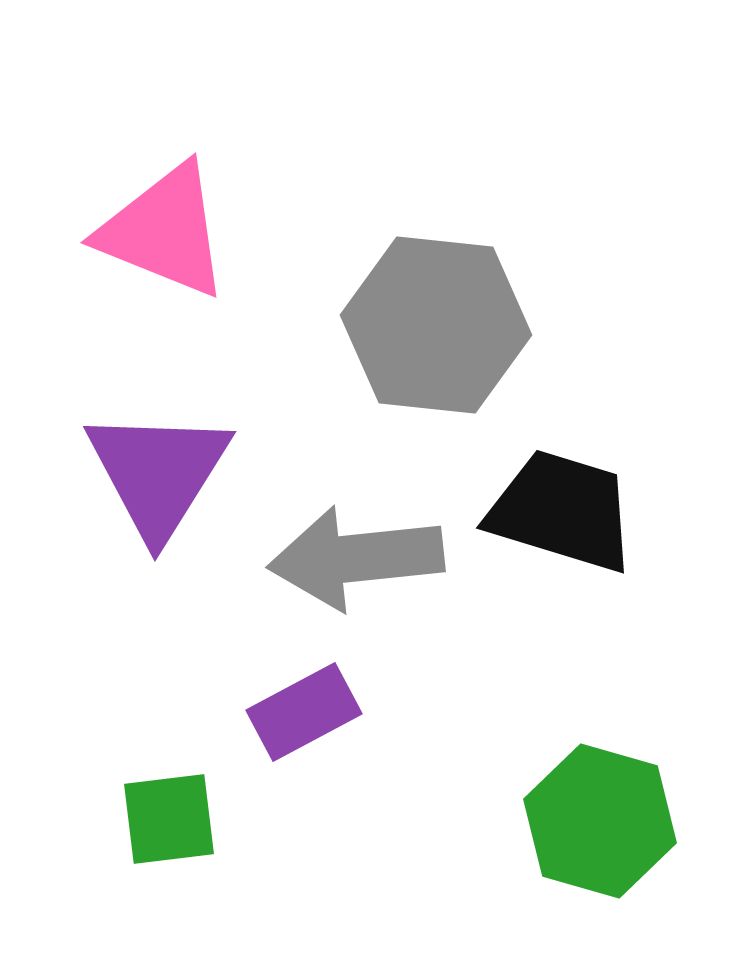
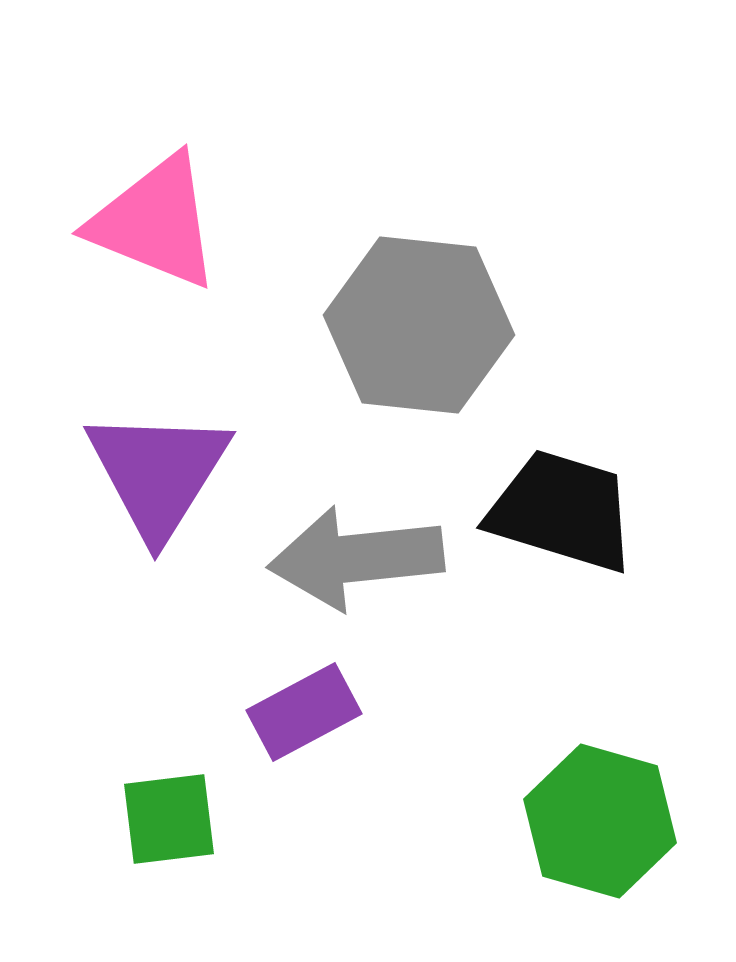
pink triangle: moved 9 px left, 9 px up
gray hexagon: moved 17 px left
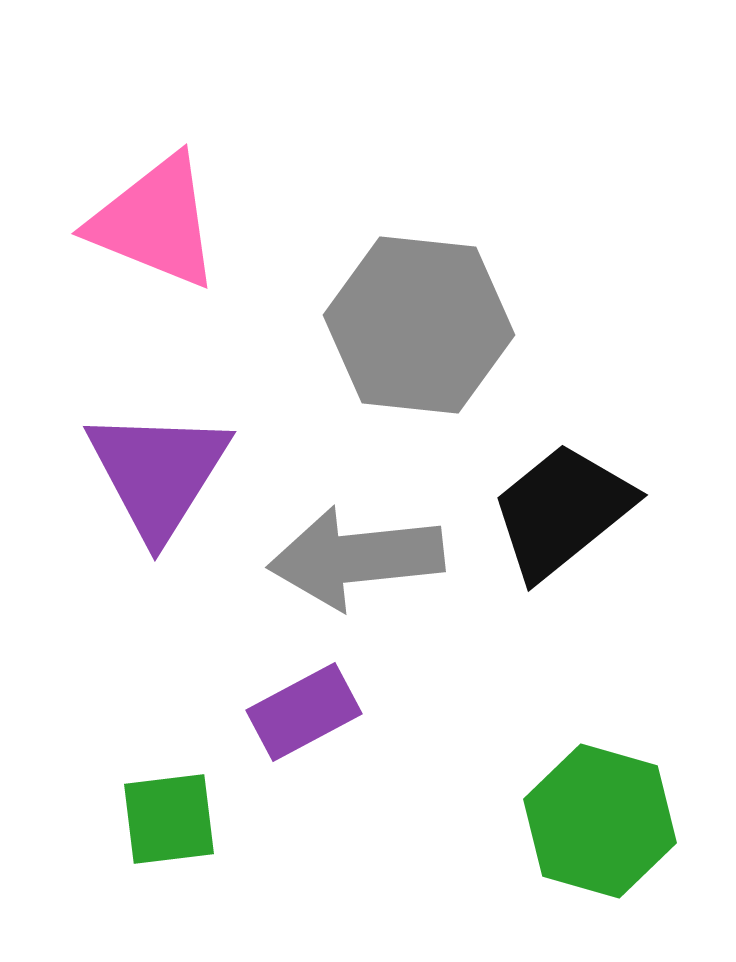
black trapezoid: rotated 56 degrees counterclockwise
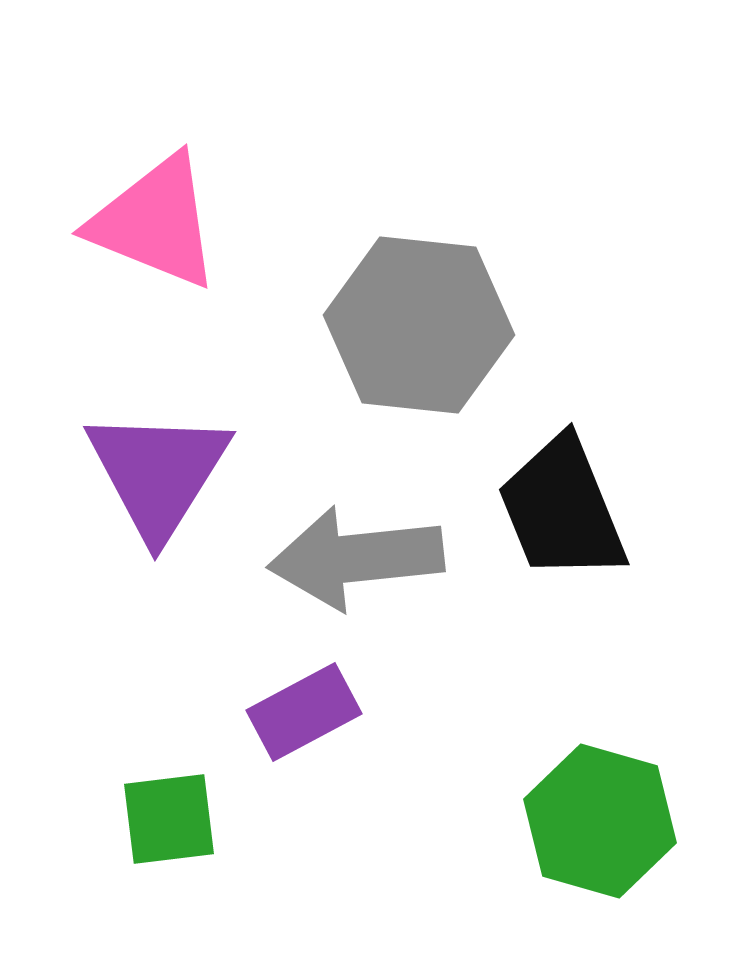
black trapezoid: moved 2 px up; rotated 73 degrees counterclockwise
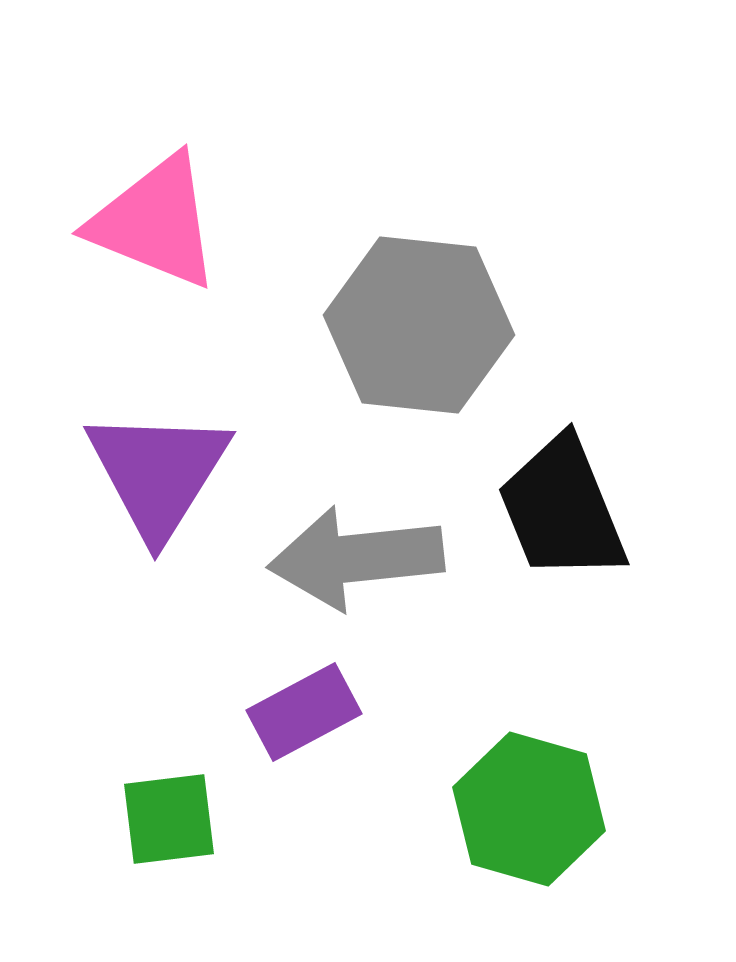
green hexagon: moved 71 px left, 12 px up
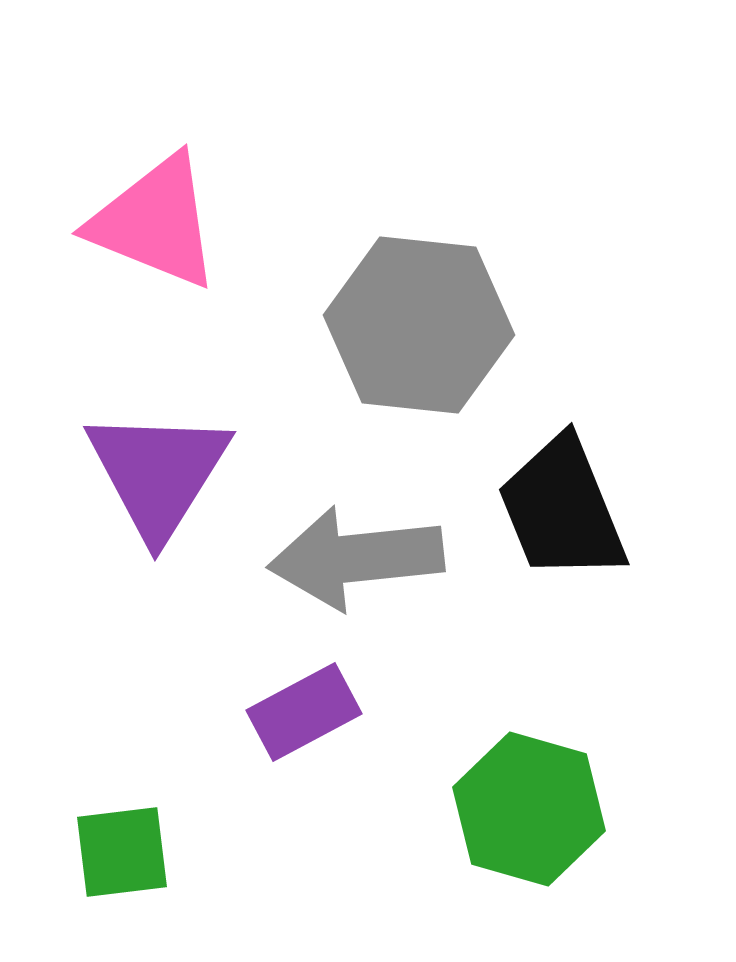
green square: moved 47 px left, 33 px down
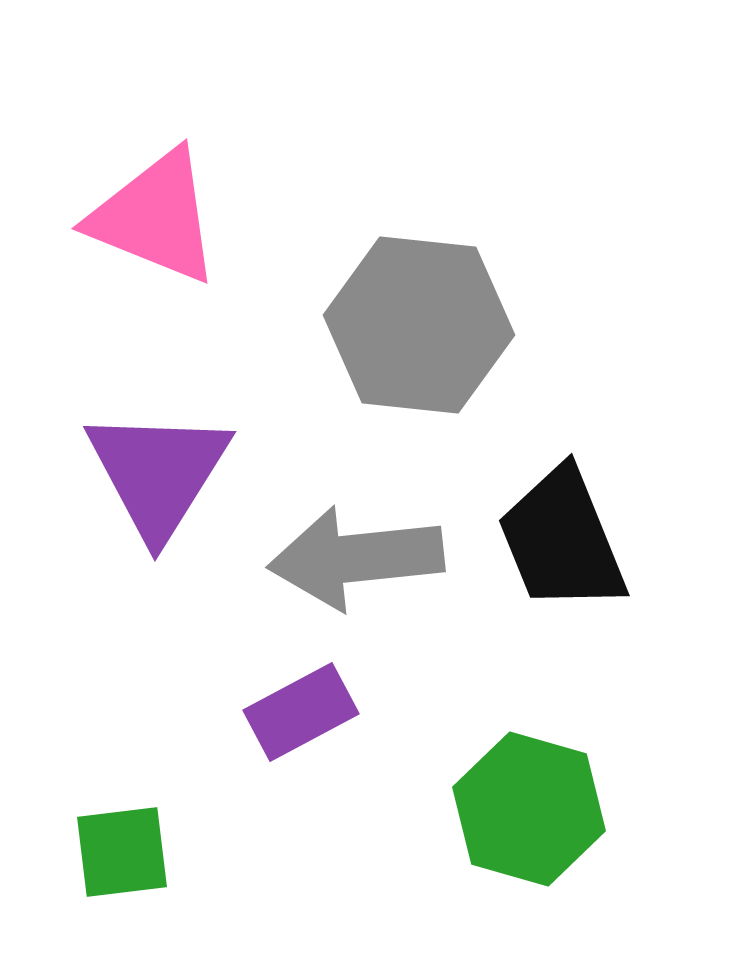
pink triangle: moved 5 px up
black trapezoid: moved 31 px down
purple rectangle: moved 3 px left
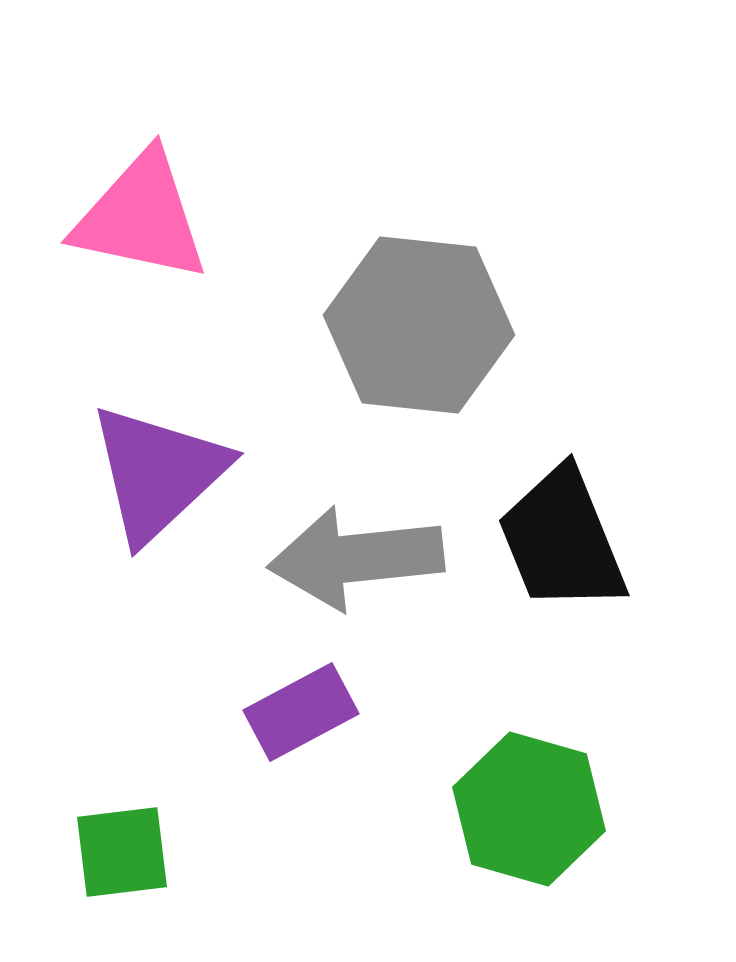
pink triangle: moved 14 px left; rotated 10 degrees counterclockwise
purple triangle: rotated 15 degrees clockwise
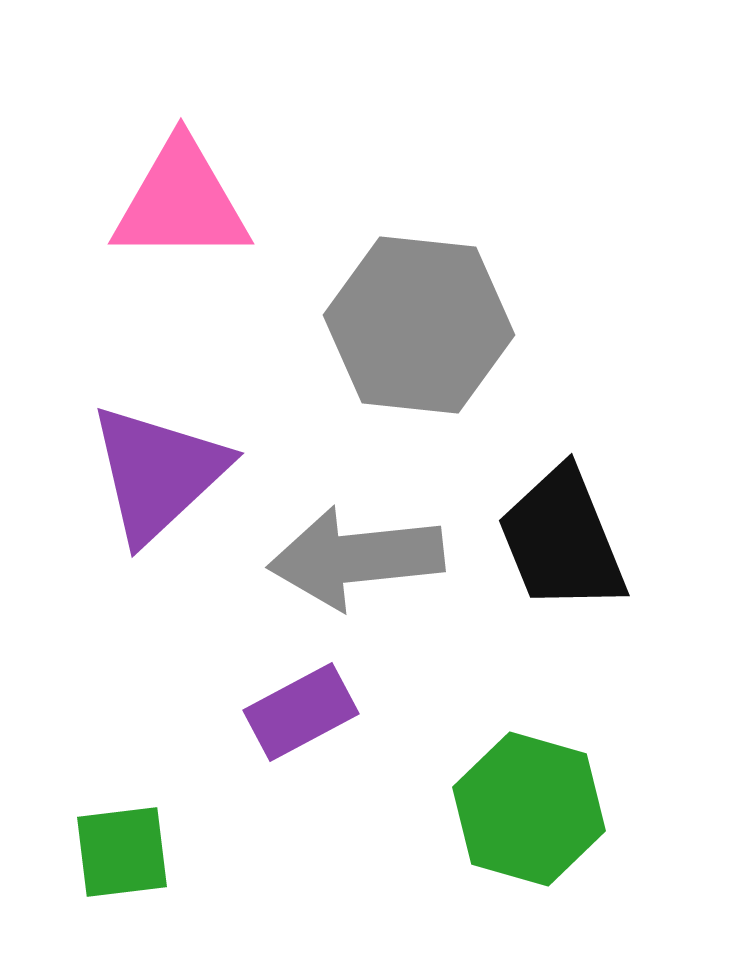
pink triangle: moved 40 px right, 15 px up; rotated 12 degrees counterclockwise
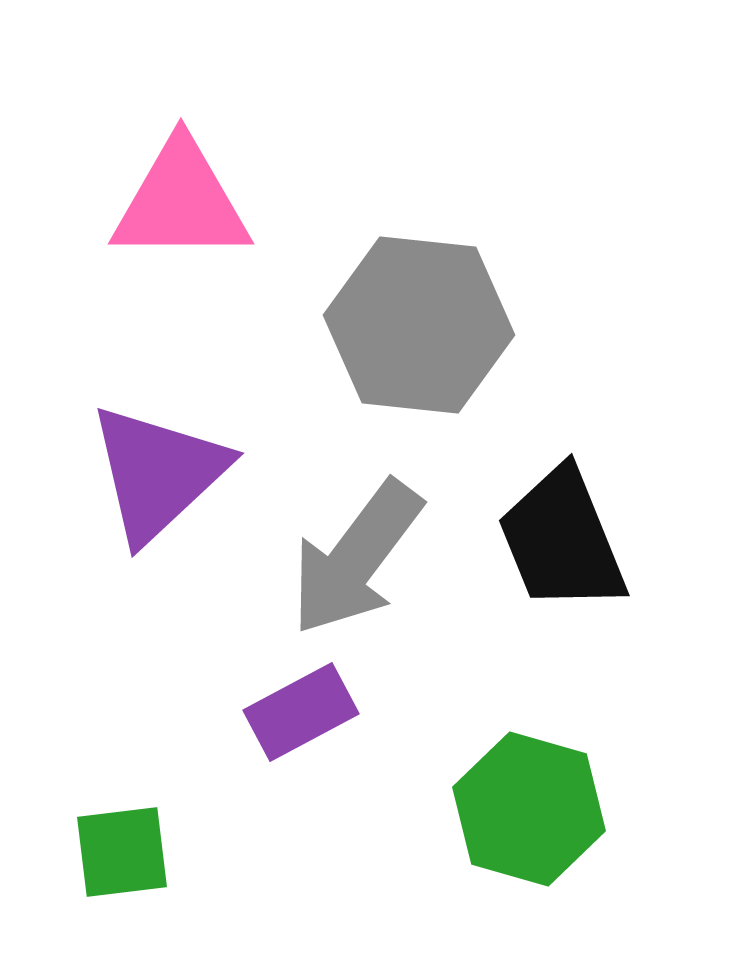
gray arrow: rotated 47 degrees counterclockwise
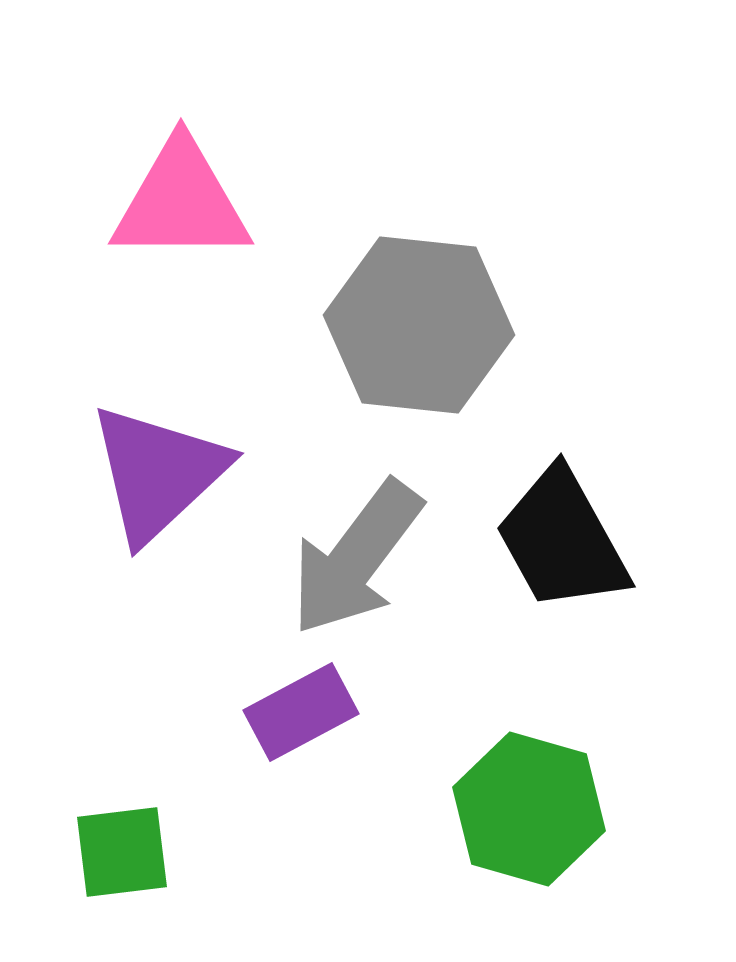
black trapezoid: rotated 7 degrees counterclockwise
